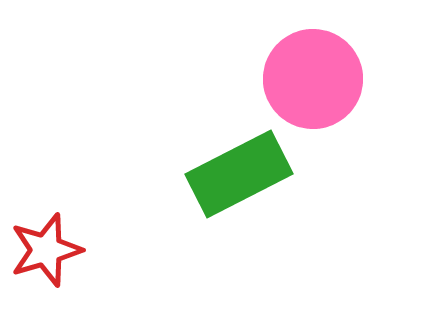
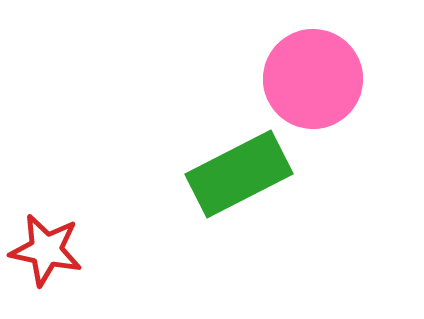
red star: rotated 28 degrees clockwise
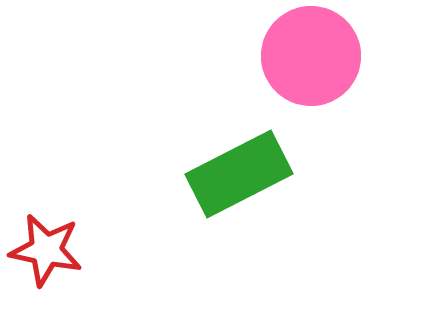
pink circle: moved 2 px left, 23 px up
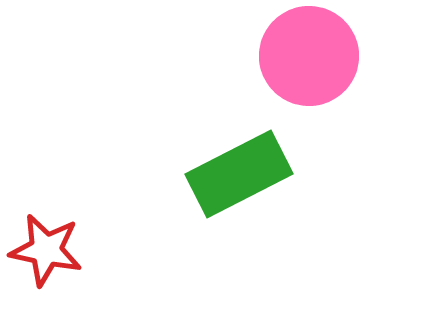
pink circle: moved 2 px left
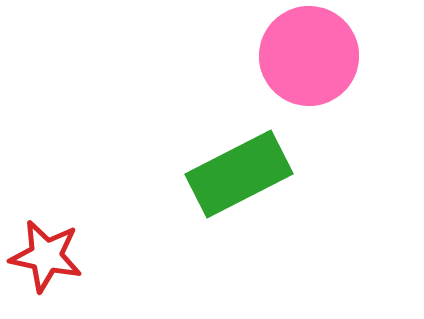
red star: moved 6 px down
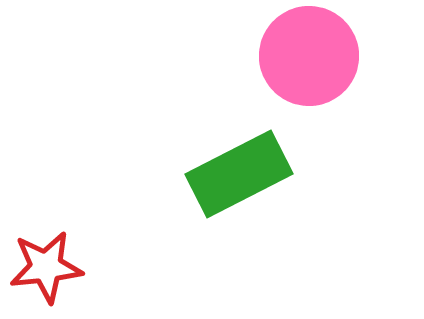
red star: moved 11 px down; rotated 18 degrees counterclockwise
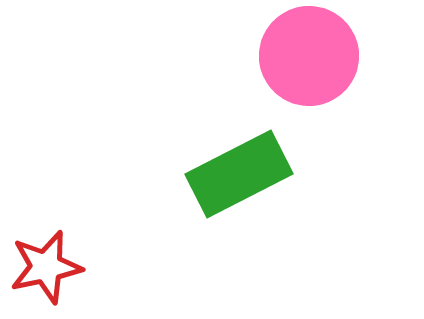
red star: rotated 6 degrees counterclockwise
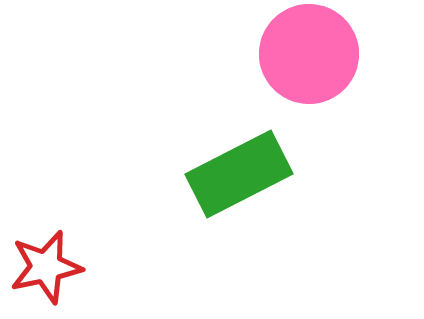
pink circle: moved 2 px up
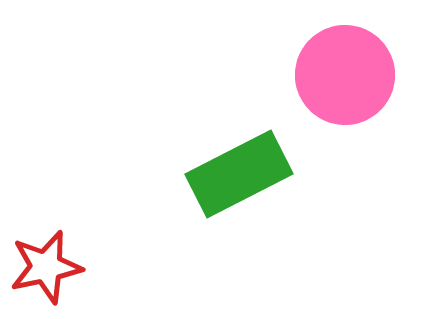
pink circle: moved 36 px right, 21 px down
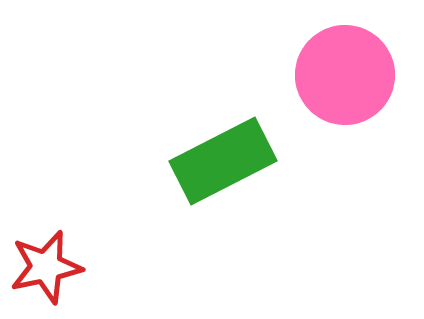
green rectangle: moved 16 px left, 13 px up
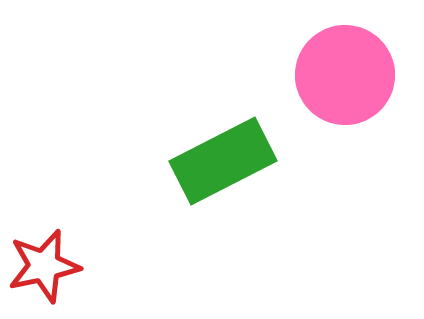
red star: moved 2 px left, 1 px up
